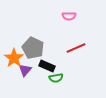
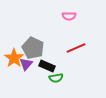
purple triangle: moved 1 px right, 6 px up
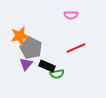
pink semicircle: moved 2 px right, 1 px up
gray pentagon: moved 2 px left
orange star: moved 6 px right, 22 px up; rotated 24 degrees clockwise
green semicircle: moved 1 px right, 4 px up
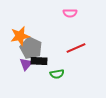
pink semicircle: moved 1 px left, 2 px up
black rectangle: moved 8 px left, 5 px up; rotated 21 degrees counterclockwise
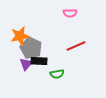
red line: moved 2 px up
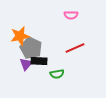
pink semicircle: moved 1 px right, 2 px down
red line: moved 1 px left, 2 px down
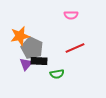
gray pentagon: moved 1 px right
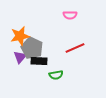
pink semicircle: moved 1 px left
purple triangle: moved 6 px left, 7 px up
green semicircle: moved 1 px left, 1 px down
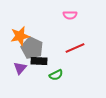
purple triangle: moved 11 px down
green semicircle: rotated 16 degrees counterclockwise
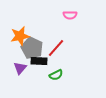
red line: moved 19 px left; rotated 24 degrees counterclockwise
